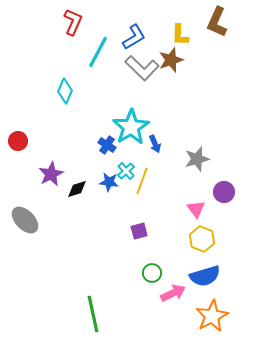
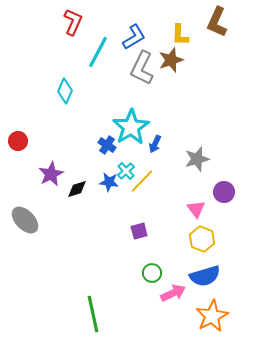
gray L-shape: rotated 72 degrees clockwise
blue arrow: rotated 48 degrees clockwise
yellow line: rotated 24 degrees clockwise
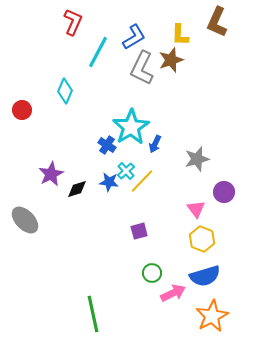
red circle: moved 4 px right, 31 px up
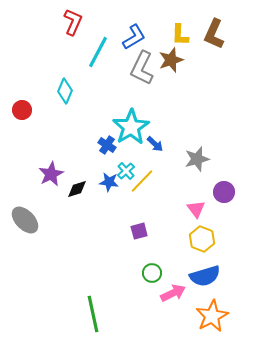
brown L-shape: moved 3 px left, 12 px down
blue arrow: rotated 72 degrees counterclockwise
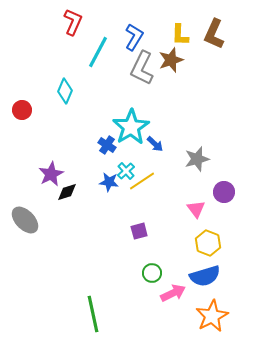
blue L-shape: rotated 28 degrees counterclockwise
yellow line: rotated 12 degrees clockwise
black diamond: moved 10 px left, 3 px down
yellow hexagon: moved 6 px right, 4 px down
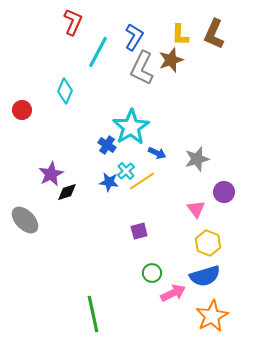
blue arrow: moved 2 px right, 9 px down; rotated 18 degrees counterclockwise
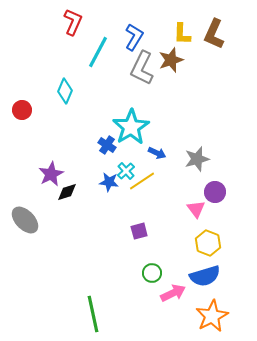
yellow L-shape: moved 2 px right, 1 px up
purple circle: moved 9 px left
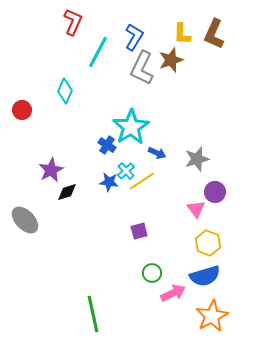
purple star: moved 4 px up
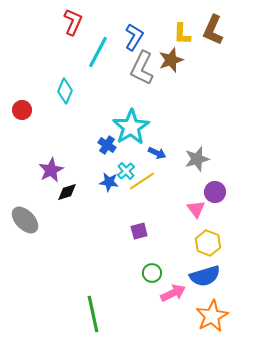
brown L-shape: moved 1 px left, 4 px up
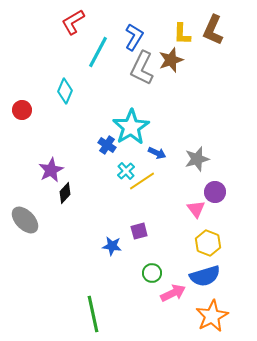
red L-shape: rotated 144 degrees counterclockwise
blue star: moved 3 px right, 64 px down
black diamond: moved 2 px left, 1 px down; rotated 30 degrees counterclockwise
